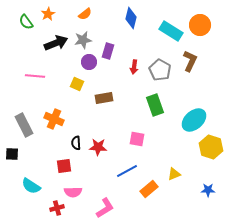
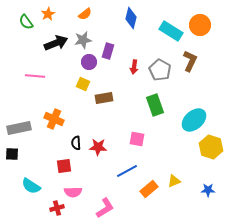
yellow square: moved 6 px right
gray rectangle: moved 5 px left, 3 px down; rotated 75 degrees counterclockwise
yellow triangle: moved 7 px down
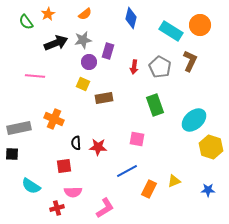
gray pentagon: moved 3 px up
orange rectangle: rotated 24 degrees counterclockwise
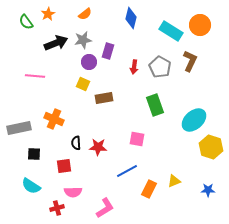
black square: moved 22 px right
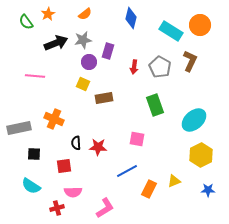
yellow hexagon: moved 10 px left, 8 px down; rotated 15 degrees clockwise
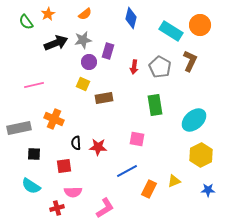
pink line: moved 1 px left, 9 px down; rotated 18 degrees counterclockwise
green rectangle: rotated 10 degrees clockwise
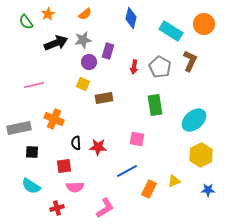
orange circle: moved 4 px right, 1 px up
black square: moved 2 px left, 2 px up
pink semicircle: moved 2 px right, 5 px up
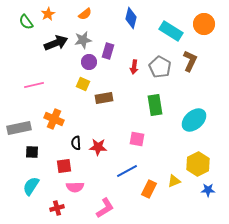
yellow hexagon: moved 3 px left, 9 px down
cyan semicircle: rotated 90 degrees clockwise
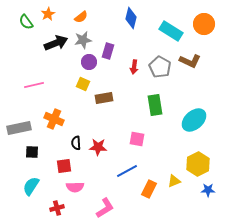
orange semicircle: moved 4 px left, 3 px down
brown L-shape: rotated 90 degrees clockwise
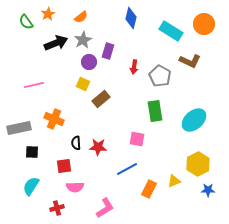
gray star: rotated 18 degrees counterclockwise
gray pentagon: moved 9 px down
brown rectangle: moved 3 px left, 1 px down; rotated 30 degrees counterclockwise
green rectangle: moved 6 px down
blue line: moved 2 px up
